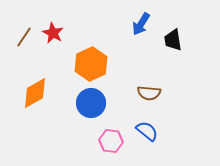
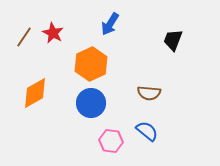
blue arrow: moved 31 px left
black trapezoid: rotated 30 degrees clockwise
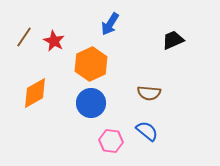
red star: moved 1 px right, 8 px down
black trapezoid: rotated 45 degrees clockwise
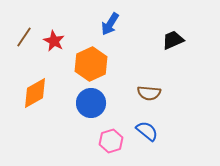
pink hexagon: rotated 25 degrees counterclockwise
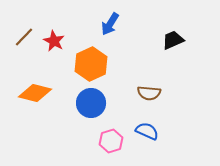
brown line: rotated 10 degrees clockwise
orange diamond: rotated 44 degrees clockwise
blue semicircle: rotated 15 degrees counterclockwise
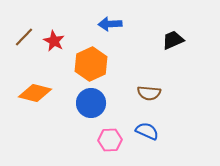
blue arrow: rotated 55 degrees clockwise
pink hexagon: moved 1 px left, 1 px up; rotated 15 degrees clockwise
